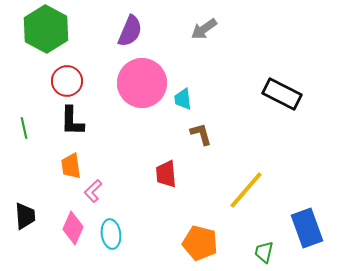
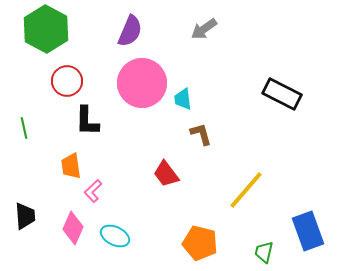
black L-shape: moved 15 px right
red trapezoid: rotated 32 degrees counterclockwise
blue rectangle: moved 1 px right, 3 px down
cyan ellipse: moved 4 px right, 2 px down; rotated 56 degrees counterclockwise
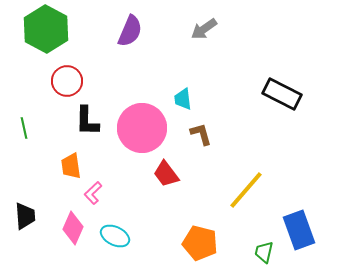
pink circle: moved 45 px down
pink L-shape: moved 2 px down
blue rectangle: moved 9 px left, 1 px up
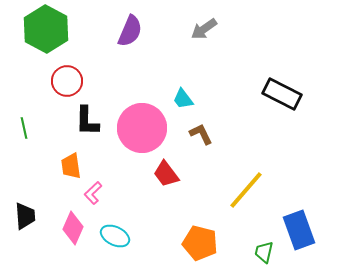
cyan trapezoid: rotated 30 degrees counterclockwise
brown L-shape: rotated 10 degrees counterclockwise
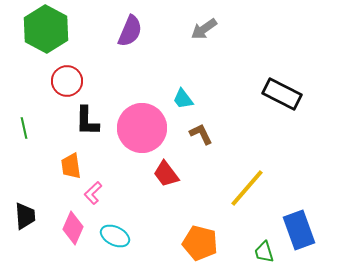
yellow line: moved 1 px right, 2 px up
green trapezoid: rotated 30 degrees counterclockwise
